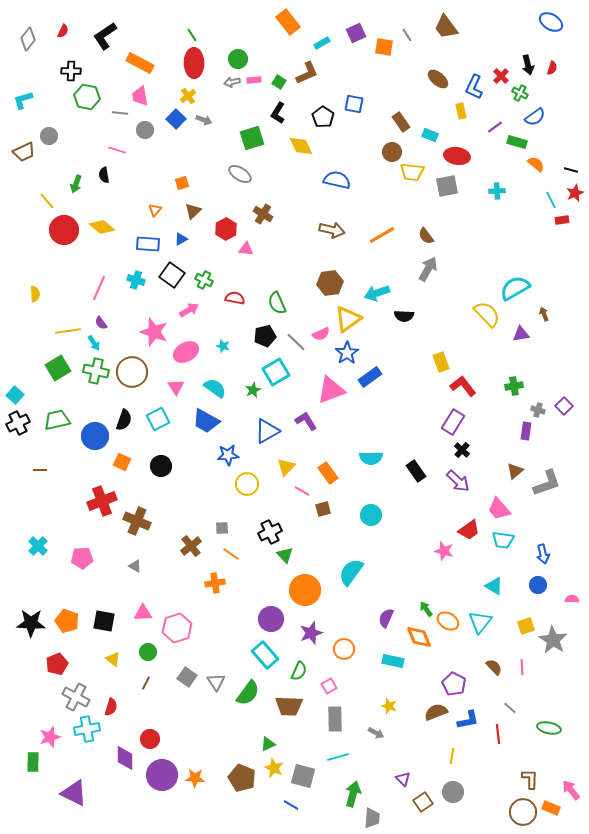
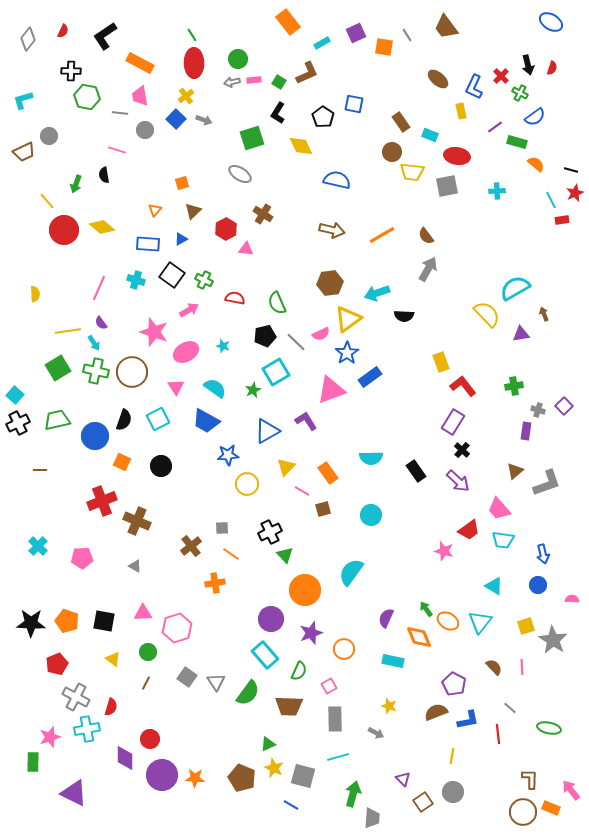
yellow cross at (188, 96): moved 2 px left
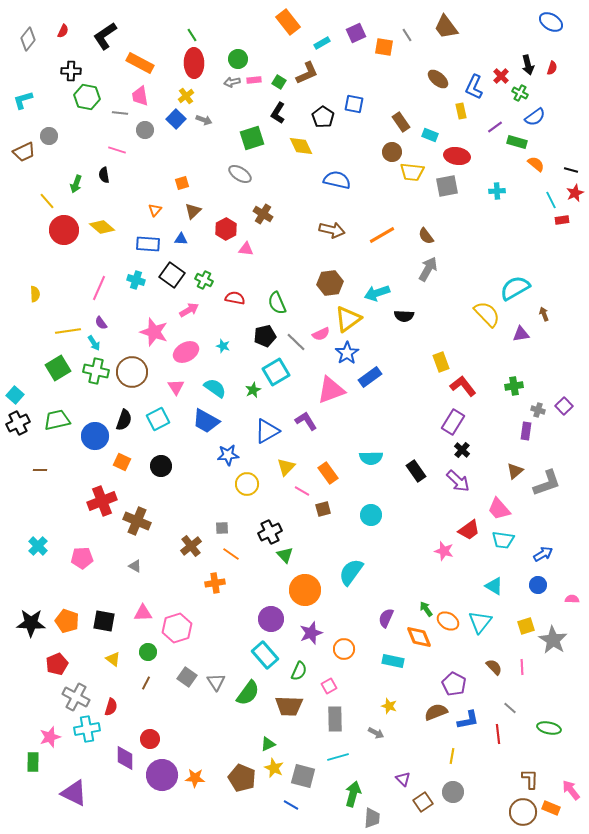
blue triangle at (181, 239): rotated 32 degrees clockwise
blue arrow at (543, 554): rotated 108 degrees counterclockwise
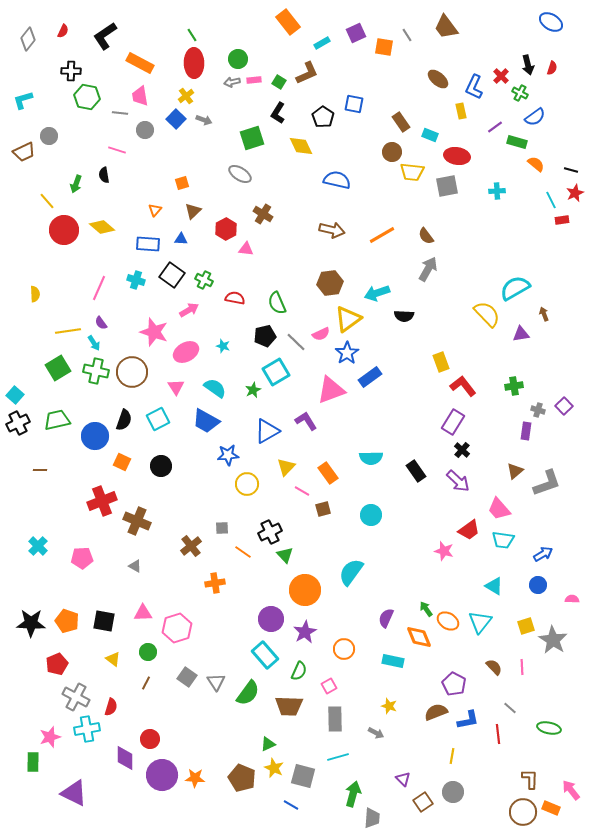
orange line at (231, 554): moved 12 px right, 2 px up
purple star at (311, 633): moved 6 px left, 1 px up; rotated 10 degrees counterclockwise
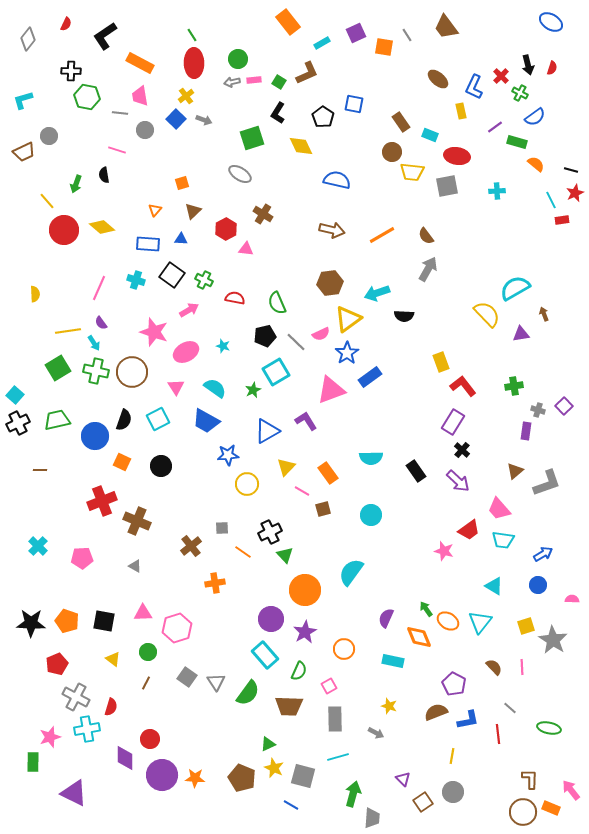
red semicircle at (63, 31): moved 3 px right, 7 px up
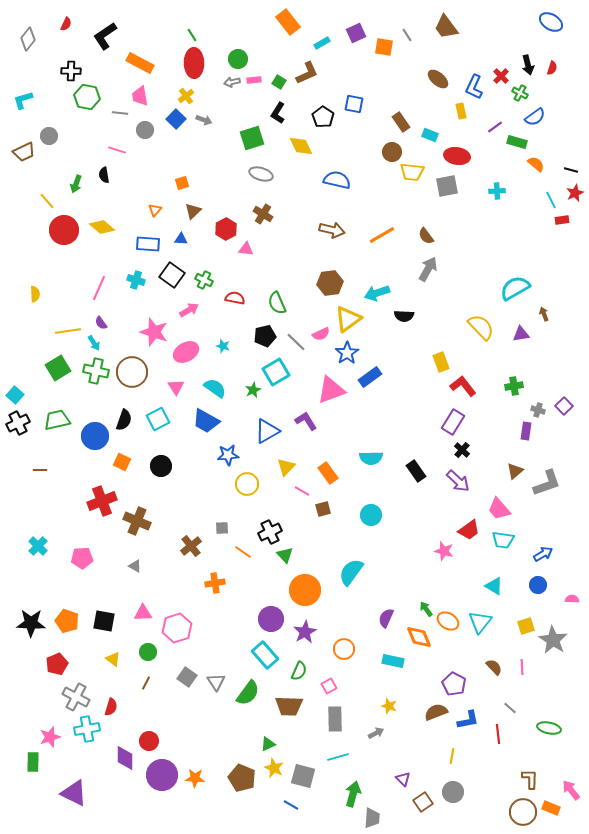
gray ellipse at (240, 174): moved 21 px right; rotated 15 degrees counterclockwise
yellow semicircle at (487, 314): moved 6 px left, 13 px down
gray arrow at (376, 733): rotated 56 degrees counterclockwise
red circle at (150, 739): moved 1 px left, 2 px down
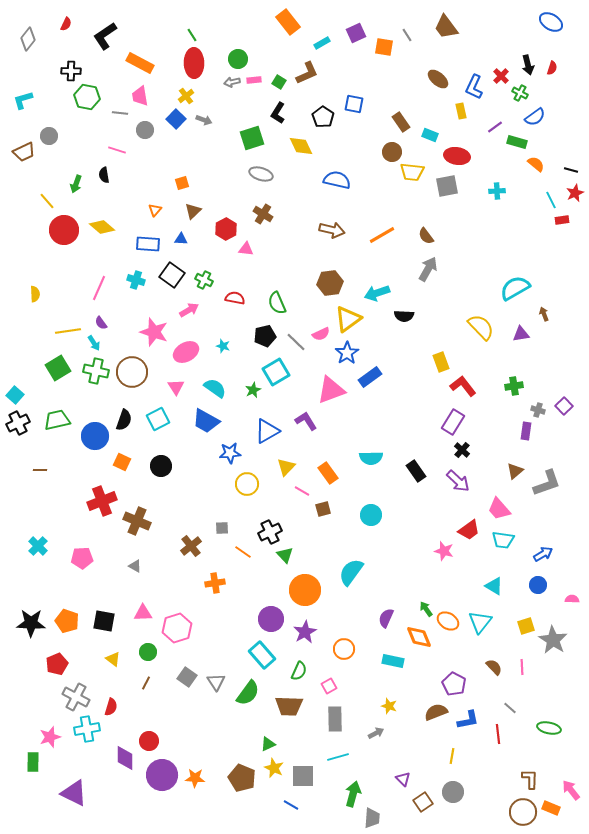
blue star at (228, 455): moved 2 px right, 2 px up
cyan rectangle at (265, 655): moved 3 px left
gray square at (303, 776): rotated 15 degrees counterclockwise
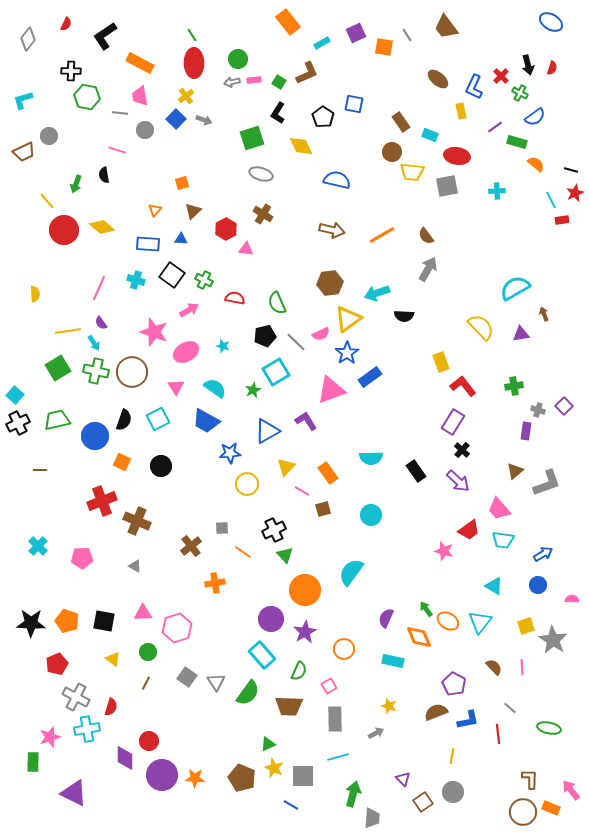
black cross at (270, 532): moved 4 px right, 2 px up
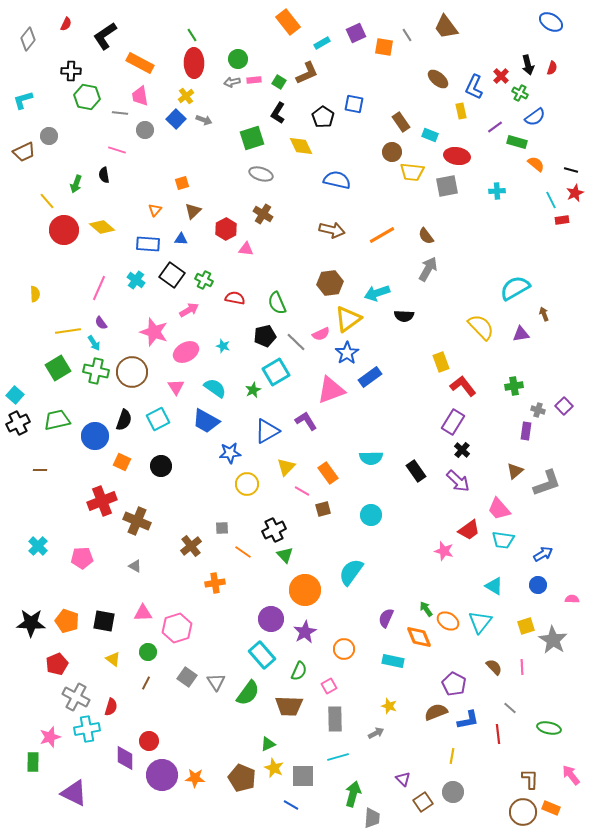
cyan cross at (136, 280): rotated 18 degrees clockwise
pink arrow at (571, 790): moved 15 px up
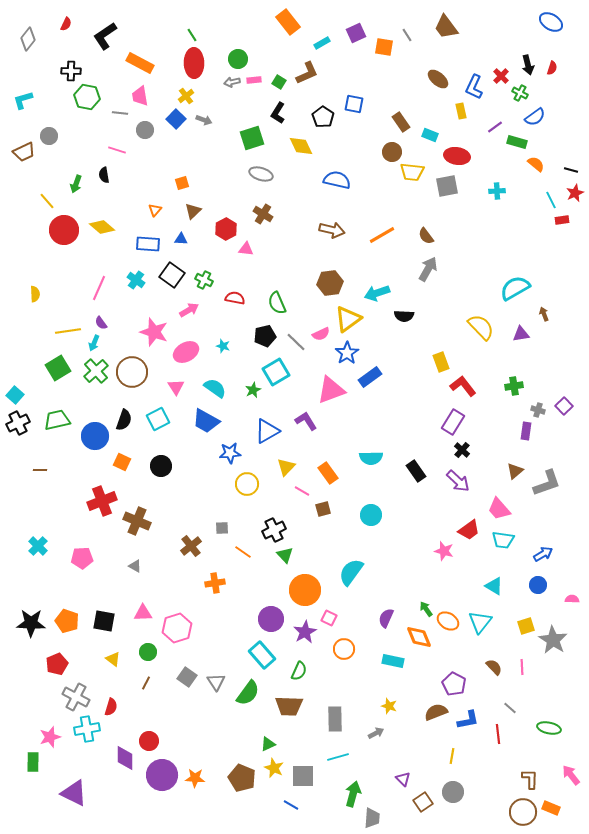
cyan arrow at (94, 343): rotated 56 degrees clockwise
green cross at (96, 371): rotated 35 degrees clockwise
pink square at (329, 686): moved 68 px up; rotated 35 degrees counterclockwise
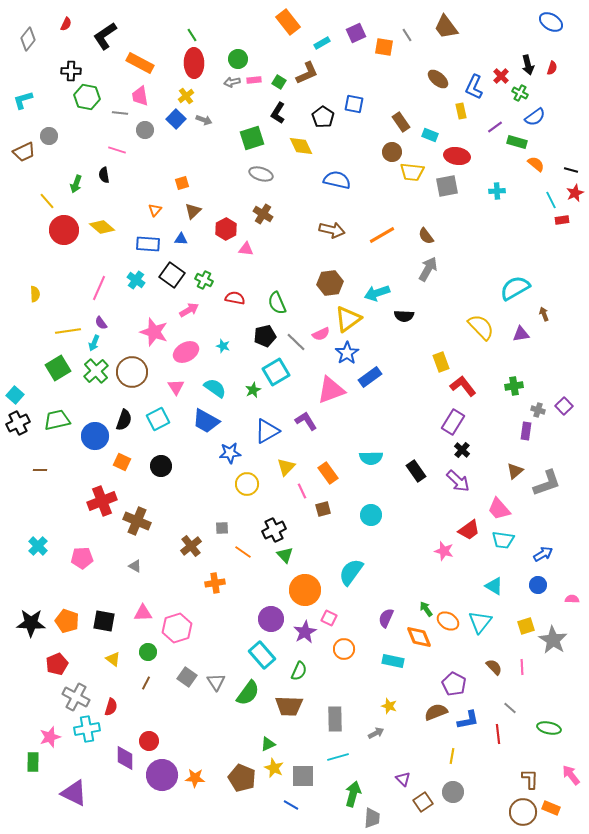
pink line at (302, 491): rotated 35 degrees clockwise
